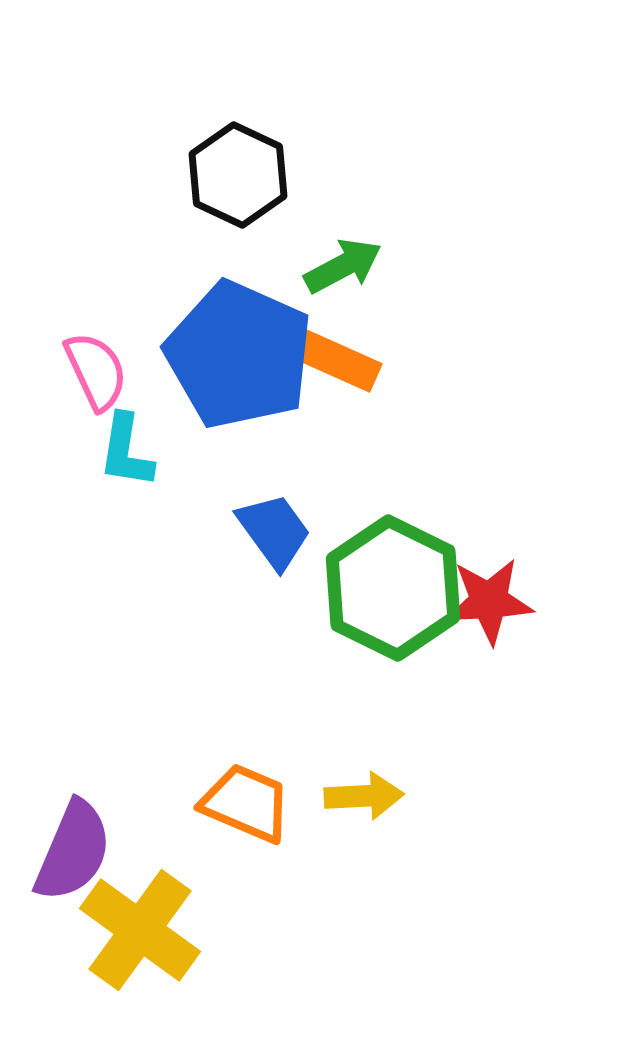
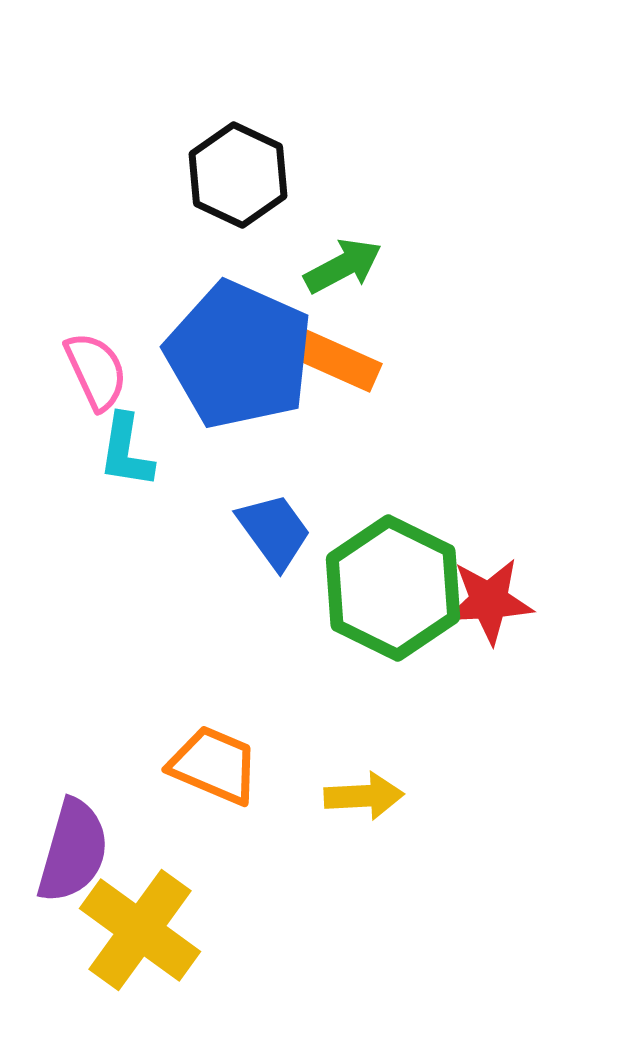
orange trapezoid: moved 32 px left, 38 px up
purple semicircle: rotated 7 degrees counterclockwise
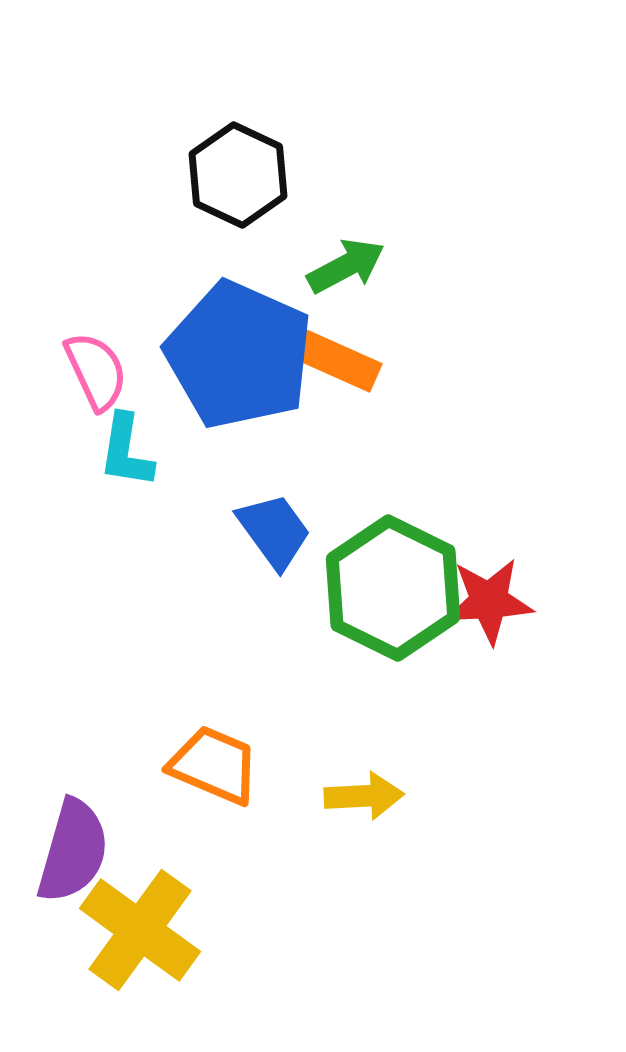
green arrow: moved 3 px right
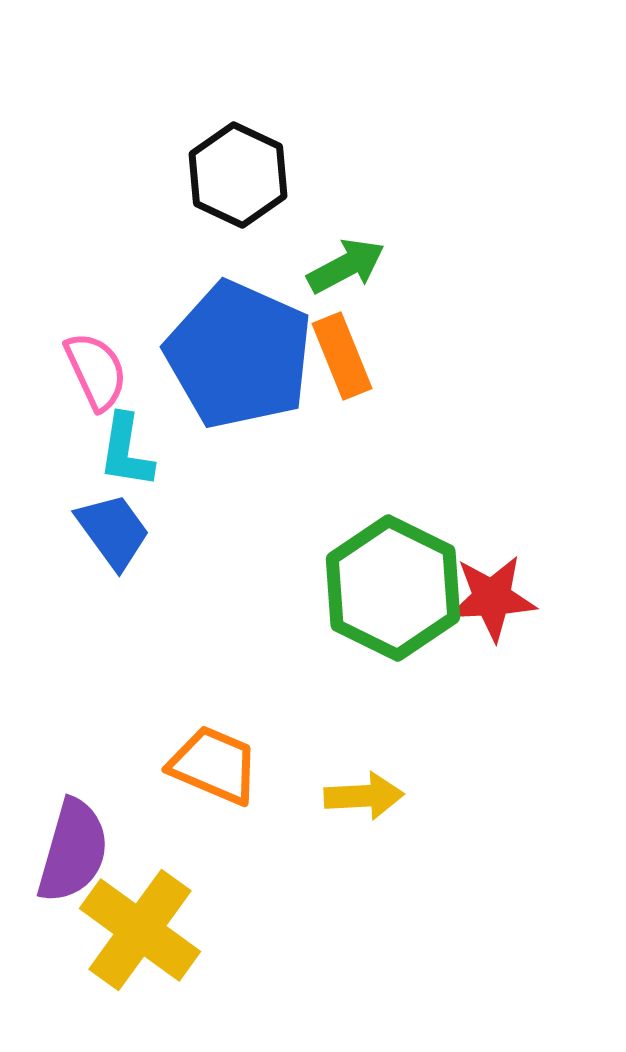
orange rectangle: moved 4 px right, 5 px up; rotated 44 degrees clockwise
blue trapezoid: moved 161 px left
red star: moved 3 px right, 3 px up
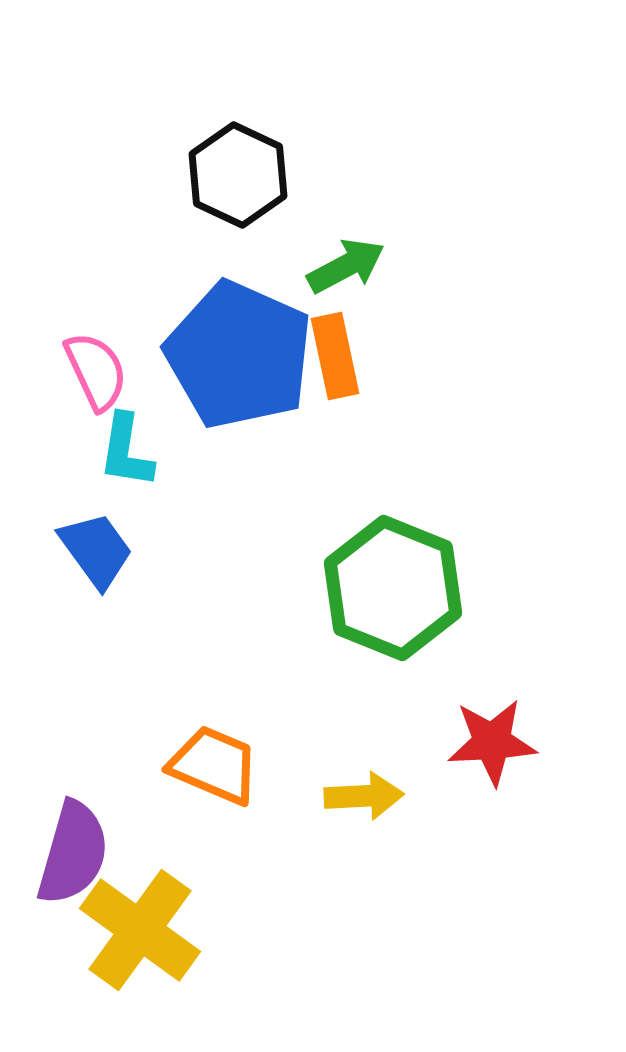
orange rectangle: moved 7 px left; rotated 10 degrees clockwise
blue trapezoid: moved 17 px left, 19 px down
green hexagon: rotated 4 degrees counterclockwise
red star: moved 144 px down
purple semicircle: moved 2 px down
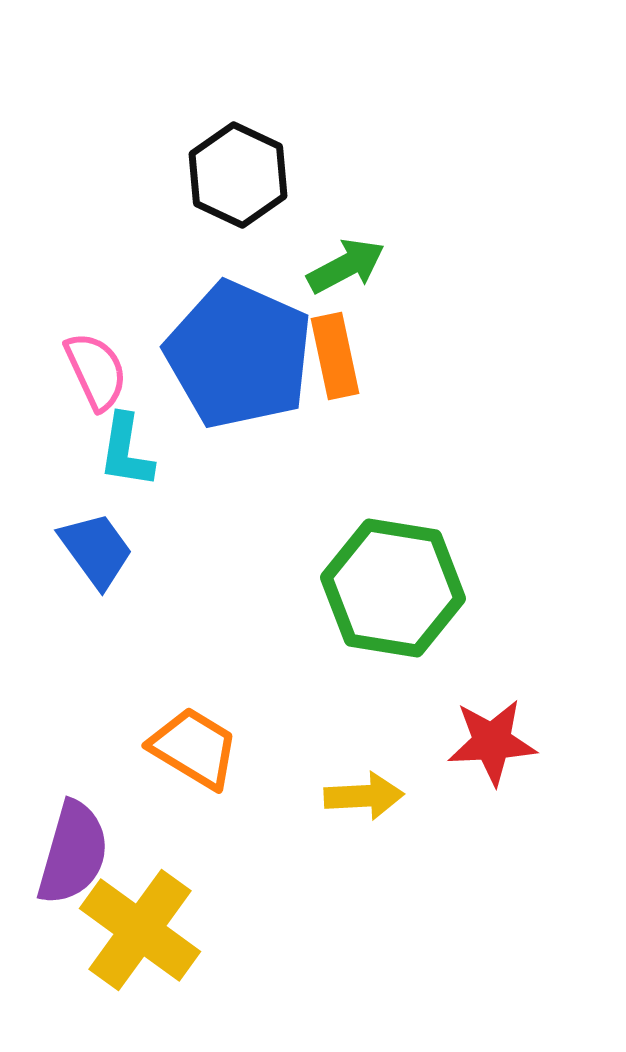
green hexagon: rotated 13 degrees counterclockwise
orange trapezoid: moved 20 px left, 17 px up; rotated 8 degrees clockwise
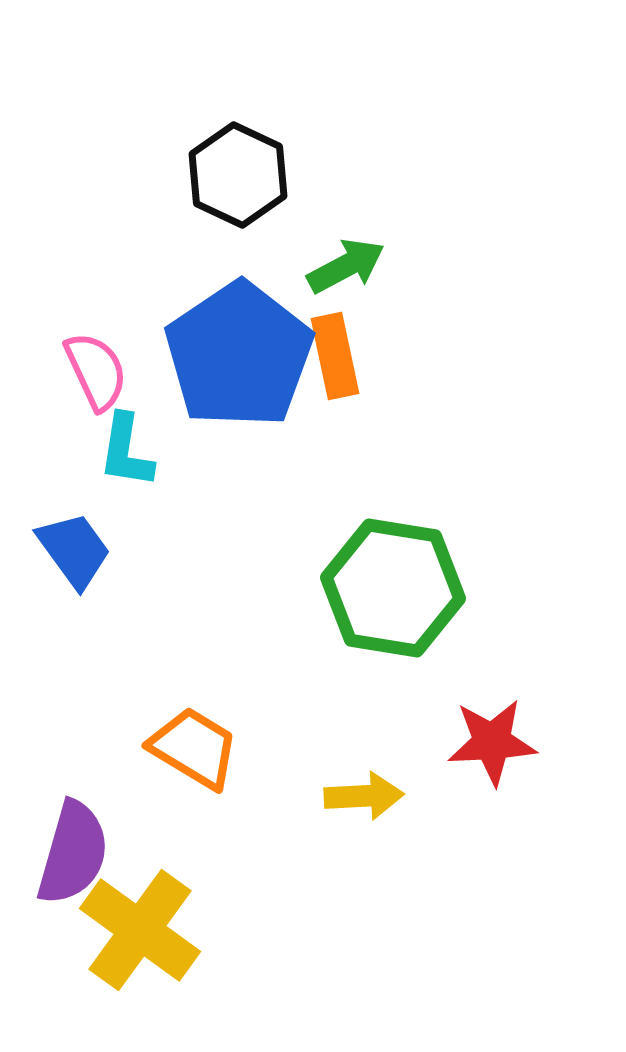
blue pentagon: rotated 14 degrees clockwise
blue trapezoid: moved 22 px left
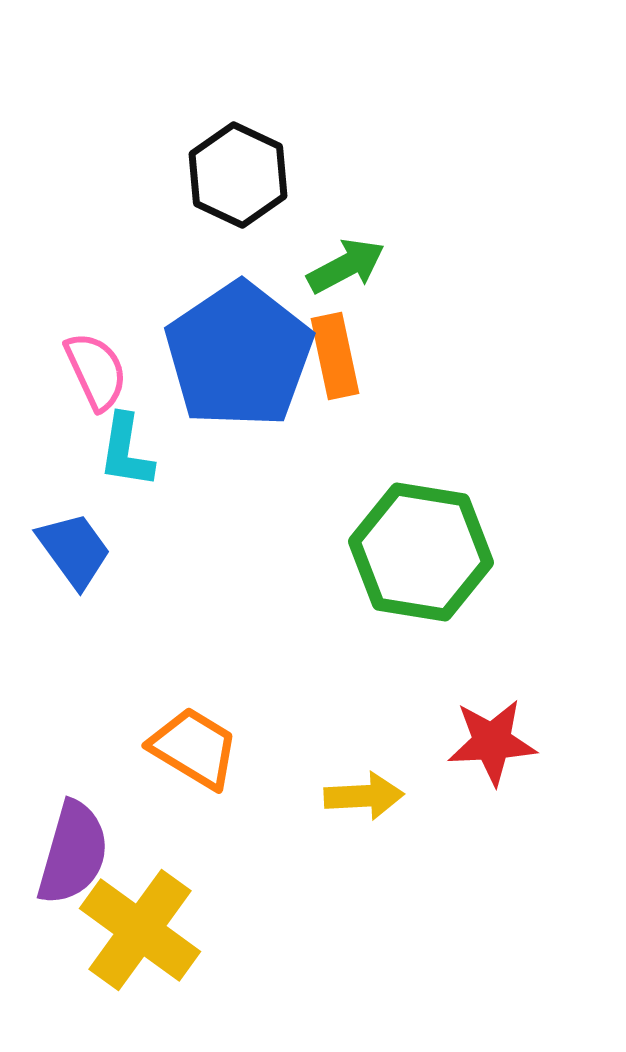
green hexagon: moved 28 px right, 36 px up
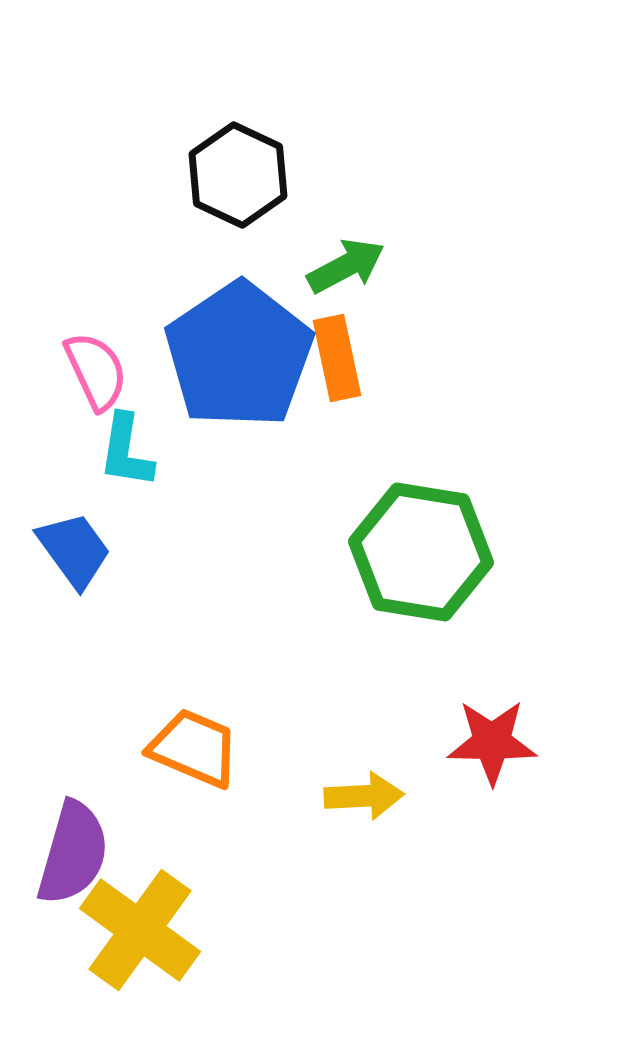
orange rectangle: moved 2 px right, 2 px down
red star: rotated 4 degrees clockwise
orange trapezoid: rotated 8 degrees counterclockwise
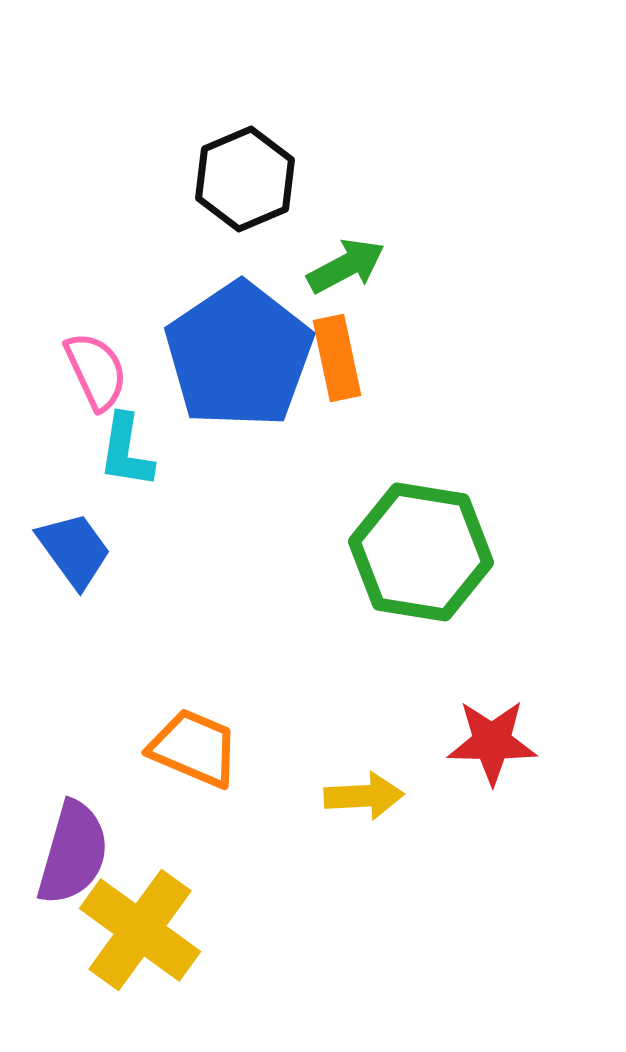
black hexagon: moved 7 px right, 4 px down; rotated 12 degrees clockwise
